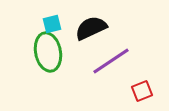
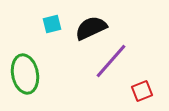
green ellipse: moved 23 px left, 22 px down
purple line: rotated 15 degrees counterclockwise
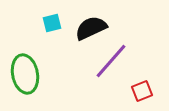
cyan square: moved 1 px up
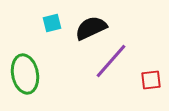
red square: moved 9 px right, 11 px up; rotated 15 degrees clockwise
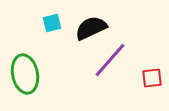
purple line: moved 1 px left, 1 px up
red square: moved 1 px right, 2 px up
